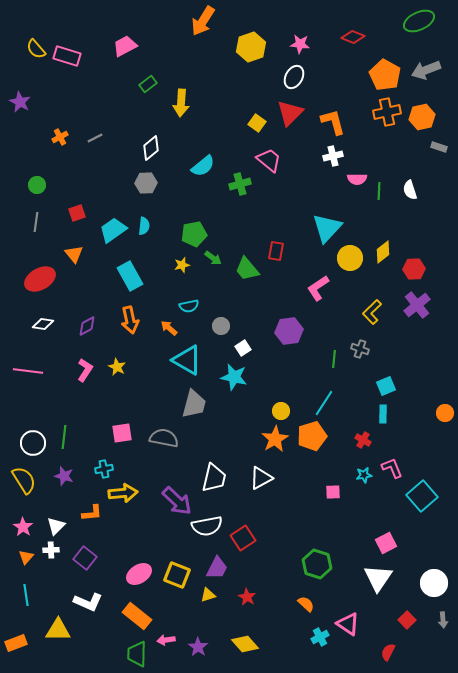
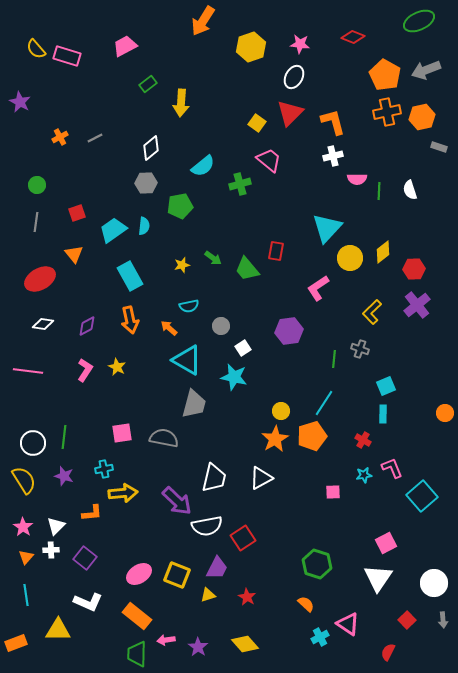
green pentagon at (194, 234): moved 14 px left, 28 px up
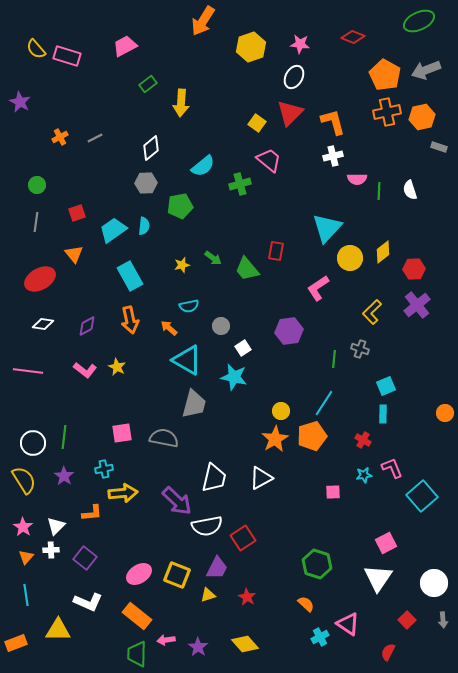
pink L-shape at (85, 370): rotated 95 degrees clockwise
purple star at (64, 476): rotated 18 degrees clockwise
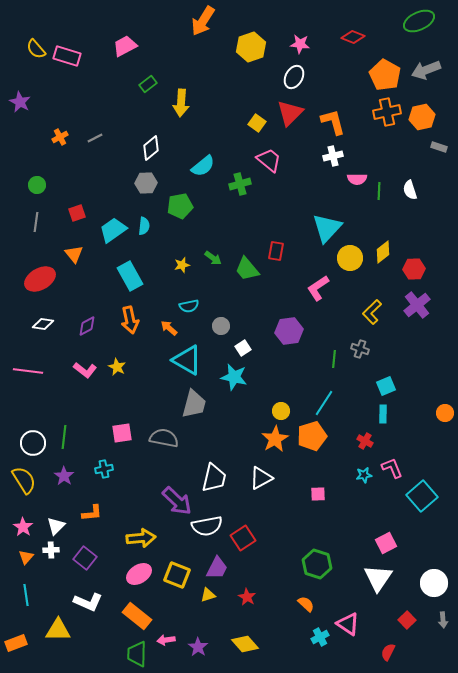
red cross at (363, 440): moved 2 px right, 1 px down
pink square at (333, 492): moved 15 px left, 2 px down
yellow arrow at (123, 493): moved 18 px right, 45 px down
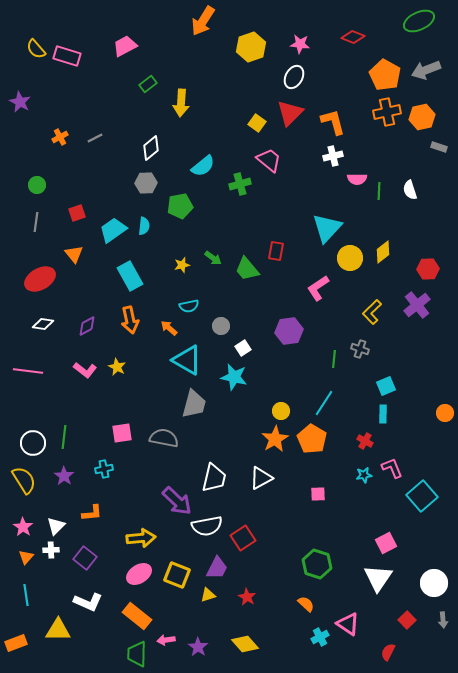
red hexagon at (414, 269): moved 14 px right
orange pentagon at (312, 436): moved 3 px down; rotated 24 degrees counterclockwise
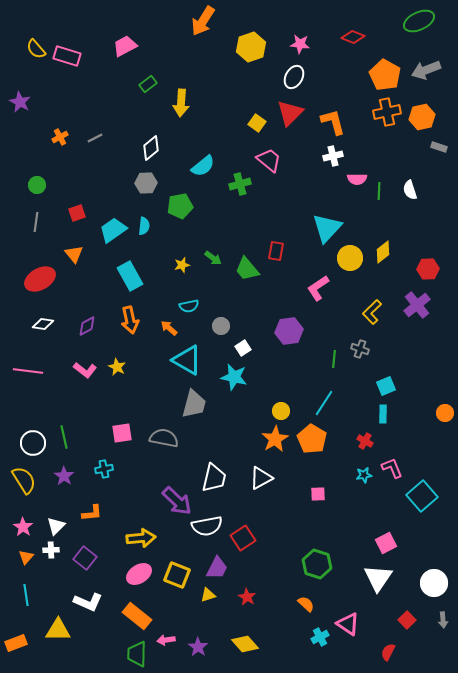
green line at (64, 437): rotated 20 degrees counterclockwise
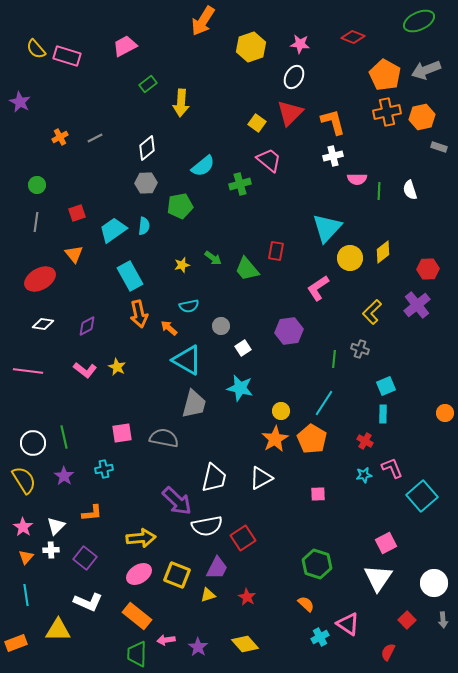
white diamond at (151, 148): moved 4 px left
orange arrow at (130, 320): moved 9 px right, 6 px up
cyan star at (234, 377): moved 6 px right, 11 px down
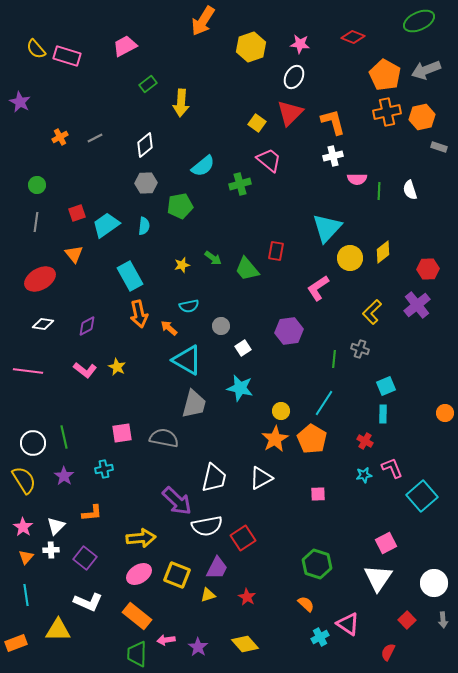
white diamond at (147, 148): moved 2 px left, 3 px up
cyan trapezoid at (113, 230): moved 7 px left, 5 px up
